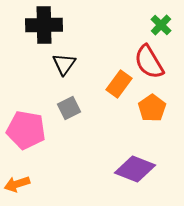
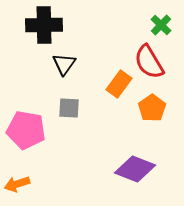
gray square: rotated 30 degrees clockwise
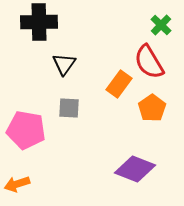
black cross: moved 5 px left, 3 px up
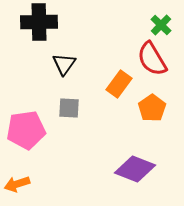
red semicircle: moved 3 px right, 3 px up
pink pentagon: rotated 18 degrees counterclockwise
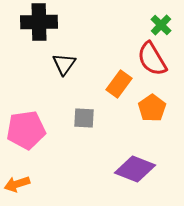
gray square: moved 15 px right, 10 px down
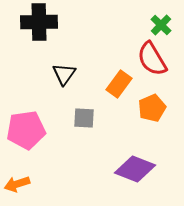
black triangle: moved 10 px down
orange pentagon: rotated 12 degrees clockwise
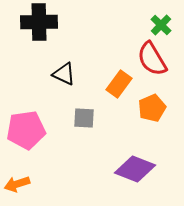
black triangle: rotated 40 degrees counterclockwise
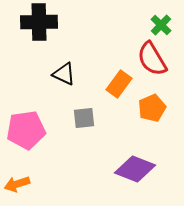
gray square: rotated 10 degrees counterclockwise
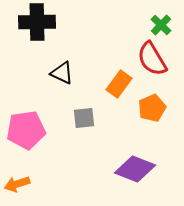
black cross: moved 2 px left
black triangle: moved 2 px left, 1 px up
